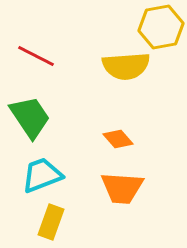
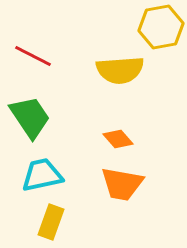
red line: moved 3 px left
yellow semicircle: moved 6 px left, 4 px down
cyan trapezoid: rotated 9 degrees clockwise
orange trapezoid: moved 4 px up; rotated 6 degrees clockwise
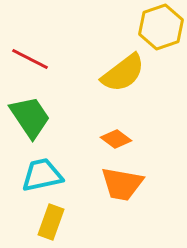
yellow hexagon: rotated 9 degrees counterclockwise
red line: moved 3 px left, 3 px down
yellow semicircle: moved 3 px right, 3 px down; rotated 33 degrees counterclockwise
orange diamond: moved 2 px left; rotated 12 degrees counterclockwise
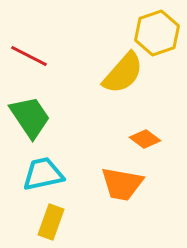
yellow hexagon: moved 4 px left, 6 px down
red line: moved 1 px left, 3 px up
yellow semicircle: rotated 12 degrees counterclockwise
orange diamond: moved 29 px right
cyan trapezoid: moved 1 px right, 1 px up
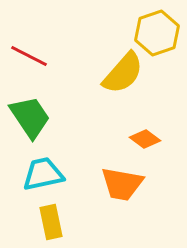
yellow rectangle: rotated 32 degrees counterclockwise
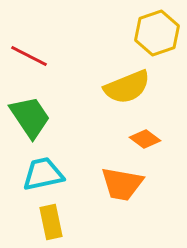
yellow semicircle: moved 4 px right, 14 px down; rotated 27 degrees clockwise
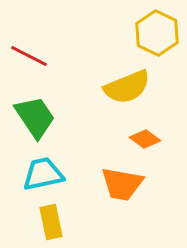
yellow hexagon: rotated 15 degrees counterclockwise
green trapezoid: moved 5 px right
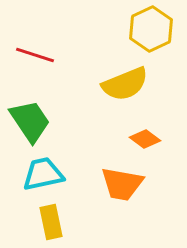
yellow hexagon: moved 6 px left, 4 px up; rotated 9 degrees clockwise
red line: moved 6 px right, 1 px up; rotated 9 degrees counterclockwise
yellow semicircle: moved 2 px left, 3 px up
green trapezoid: moved 5 px left, 4 px down
